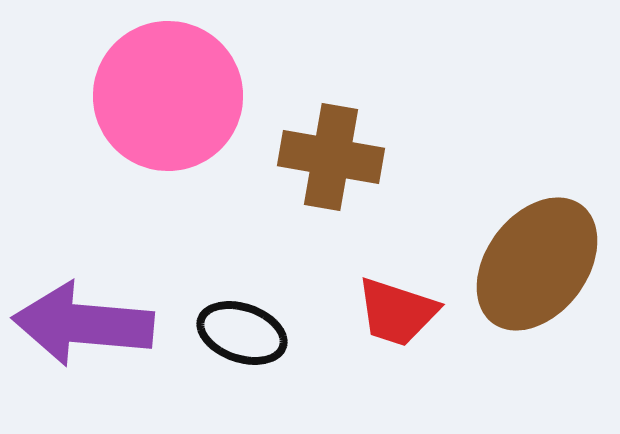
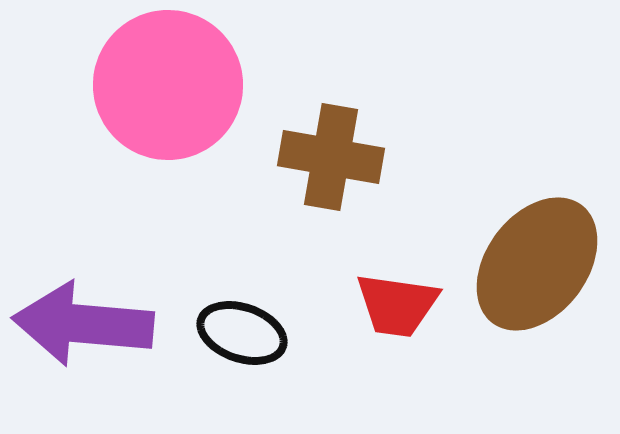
pink circle: moved 11 px up
red trapezoid: moved 7 px up; rotated 10 degrees counterclockwise
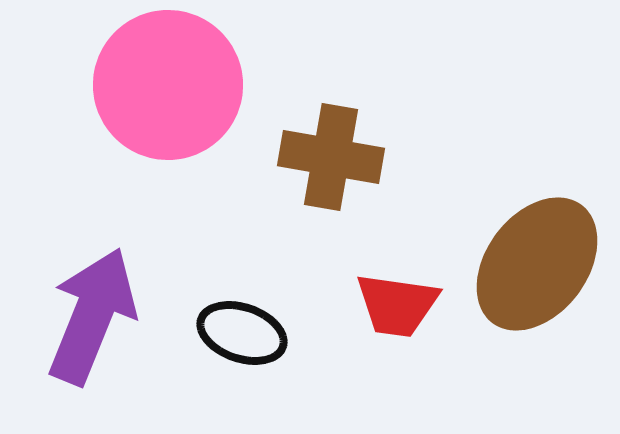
purple arrow: moved 9 px right, 8 px up; rotated 107 degrees clockwise
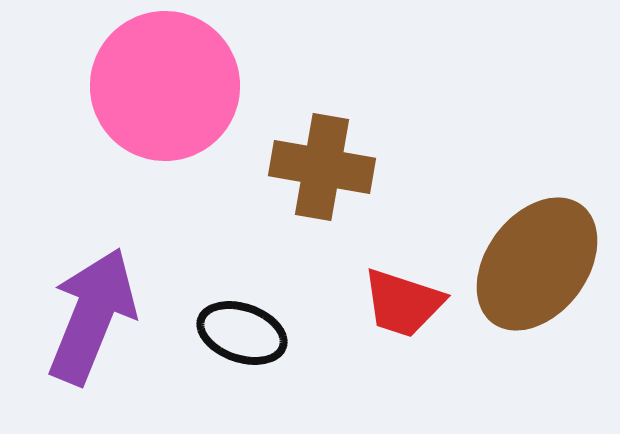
pink circle: moved 3 px left, 1 px down
brown cross: moved 9 px left, 10 px down
red trapezoid: moved 6 px right, 2 px up; rotated 10 degrees clockwise
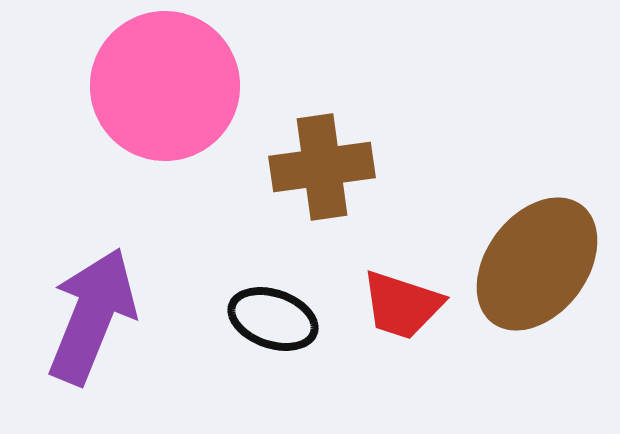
brown cross: rotated 18 degrees counterclockwise
red trapezoid: moved 1 px left, 2 px down
black ellipse: moved 31 px right, 14 px up
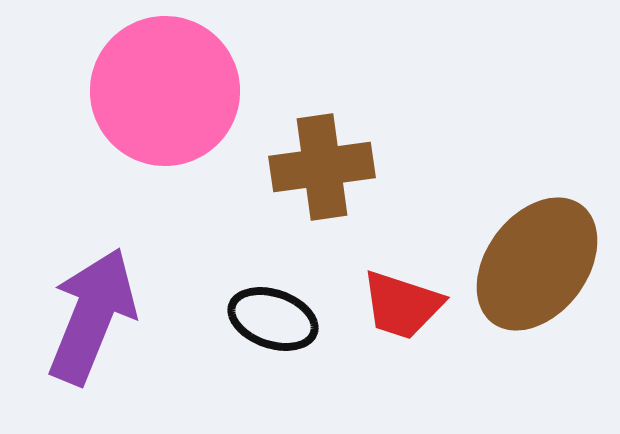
pink circle: moved 5 px down
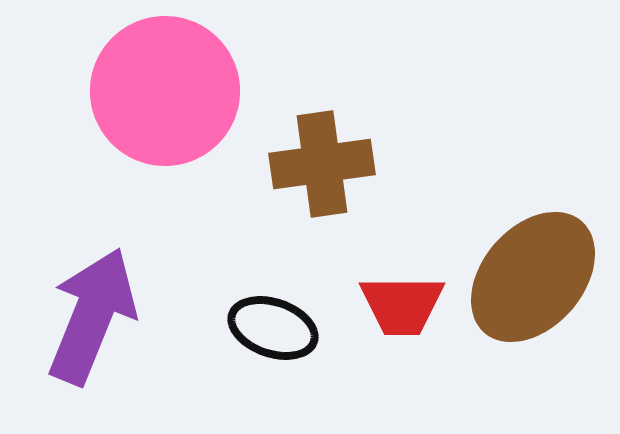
brown cross: moved 3 px up
brown ellipse: moved 4 px left, 13 px down; rotated 4 degrees clockwise
red trapezoid: rotated 18 degrees counterclockwise
black ellipse: moved 9 px down
